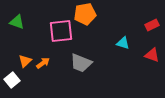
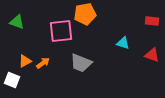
red rectangle: moved 4 px up; rotated 32 degrees clockwise
orange triangle: rotated 16 degrees clockwise
white square: rotated 28 degrees counterclockwise
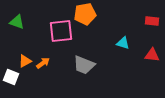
red triangle: rotated 14 degrees counterclockwise
gray trapezoid: moved 3 px right, 2 px down
white square: moved 1 px left, 3 px up
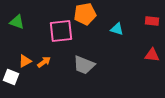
cyan triangle: moved 6 px left, 14 px up
orange arrow: moved 1 px right, 1 px up
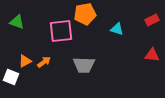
red rectangle: moved 1 px up; rotated 32 degrees counterclockwise
gray trapezoid: rotated 20 degrees counterclockwise
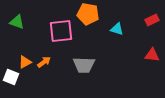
orange pentagon: moved 3 px right; rotated 20 degrees clockwise
orange triangle: moved 1 px down
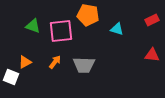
orange pentagon: moved 1 px down
green triangle: moved 16 px right, 4 px down
orange arrow: moved 11 px right; rotated 16 degrees counterclockwise
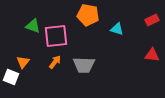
pink square: moved 5 px left, 5 px down
orange triangle: moved 2 px left; rotated 24 degrees counterclockwise
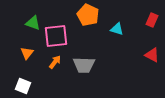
orange pentagon: rotated 15 degrees clockwise
red rectangle: rotated 40 degrees counterclockwise
green triangle: moved 3 px up
red triangle: rotated 21 degrees clockwise
orange triangle: moved 4 px right, 9 px up
white square: moved 12 px right, 9 px down
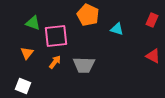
red triangle: moved 1 px right, 1 px down
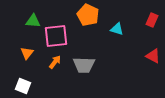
green triangle: moved 2 px up; rotated 14 degrees counterclockwise
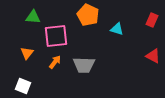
green triangle: moved 4 px up
